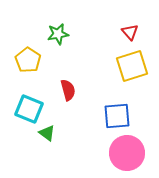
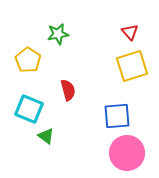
green triangle: moved 1 px left, 3 px down
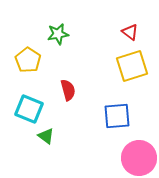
red triangle: rotated 12 degrees counterclockwise
pink circle: moved 12 px right, 5 px down
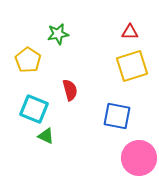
red triangle: rotated 36 degrees counterclockwise
red semicircle: moved 2 px right
cyan square: moved 5 px right
blue square: rotated 16 degrees clockwise
green triangle: rotated 12 degrees counterclockwise
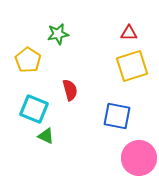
red triangle: moved 1 px left, 1 px down
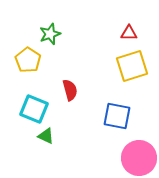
green star: moved 8 px left; rotated 10 degrees counterclockwise
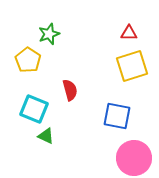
green star: moved 1 px left
pink circle: moved 5 px left
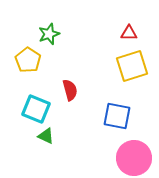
cyan square: moved 2 px right
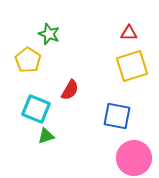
green star: rotated 30 degrees counterclockwise
red semicircle: rotated 45 degrees clockwise
green triangle: rotated 42 degrees counterclockwise
